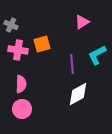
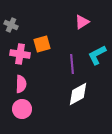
pink cross: moved 2 px right, 4 px down
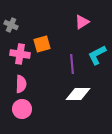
white diamond: rotated 30 degrees clockwise
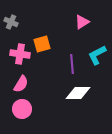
gray cross: moved 3 px up
pink semicircle: rotated 30 degrees clockwise
white diamond: moved 1 px up
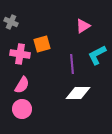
pink triangle: moved 1 px right, 4 px down
pink semicircle: moved 1 px right, 1 px down
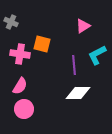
orange square: rotated 30 degrees clockwise
purple line: moved 2 px right, 1 px down
pink semicircle: moved 2 px left, 1 px down
pink circle: moved 2 px right
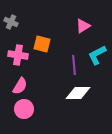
pink cross: moved 2 px left, 1 px down
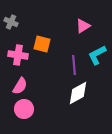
white diamond: rotated 30 degrees counterclockwise
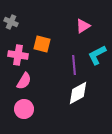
pink semicircle: moved 4 px right, 5 px up
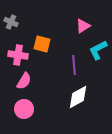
cyan L-shape: moved 1 px right, 5 px up
white diamond: moved 4 px down
